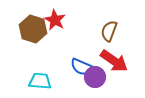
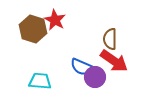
brown semicircle: moved 1 px right, 8 px down; rotated 20 degrees counterclockwise
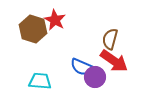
brown semicircle: rotated 15 degrees clockwise
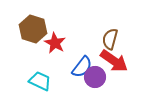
red star: moved 23 px down
blue semicircle: rotated 75 degrees counterclockwise
cyan trapezoid: rotated 20 degrees clockwise
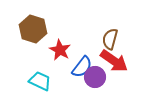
red star: moved 5 px right, 7 px down
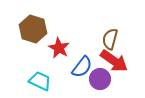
red star: moved 1 px left, 2 px up
purple circle: moved 5 px right, 2 px down
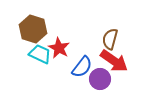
cyan trapezoid: moved 27 px up
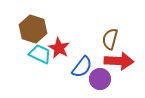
red arrow: moved 5 px right; rotated 32 degrees counterclockwise
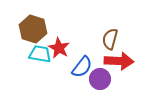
cyan trapezoid: rotated 15 degrees counterclockwise
